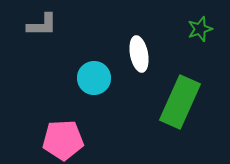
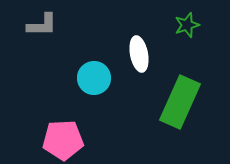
green star: moved 13 px left, 4 px up
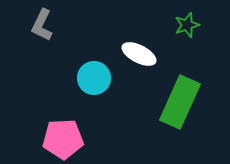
gray L-shape: rotated 116 degrees clockwise
white ellipse: rotated 52 degrees counterclockwise
pink pentagon: moved 1 px up
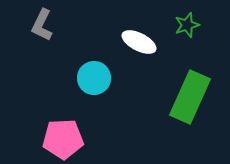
white ellipse: moved 12 px up
green rectangle: moved 10 px right, 5 px up
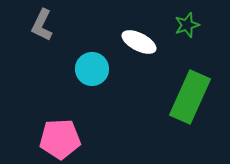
cyan circle: moved 2 px left, 9 px up
pink pentagon: moved 3 px left
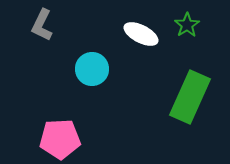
green star: rotated 15 degrees counterclockwise
white ellipse: moved 2 px right, 8 px up
